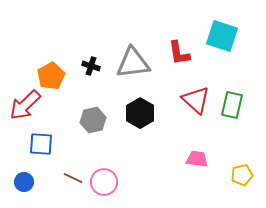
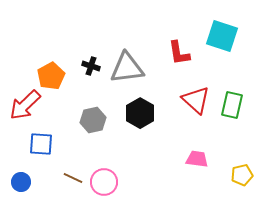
gray triangle: moved 6 px left, 5 px down
blue circle: moved 3 px left
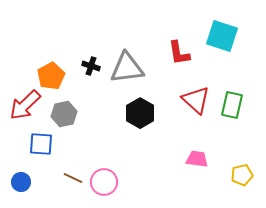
gray hexagon: moved 29 px left, 6 px up
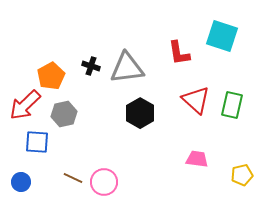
blue square: moved 4 px left, 2 px up
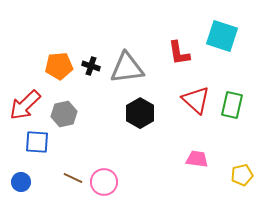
orange pentagon: moved 8 px right, 10 px up; rotated 24 degrees clockwise
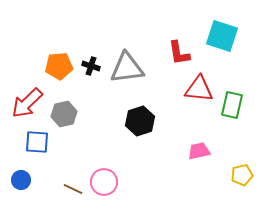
red triangle: moved 3 px right, 11 px up; rotated 36 degrees counterclockwise
red arrow: moved 2 px right, 2 px up
black hexagon: moved 8 px down; rotated 12 degrees clockwise
pink trapezoid: moved 2 px right, 8 px up; rotated 20 degrees counterclockwise
brown line: moved 11 px down
blue circle: moved 2 px up
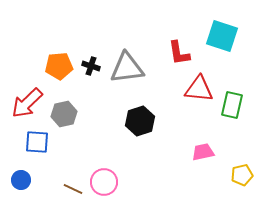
pink trapezoid: moved 4 px right, 1 px down
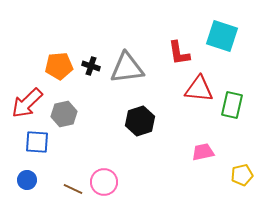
blue circle: moved 6 px right
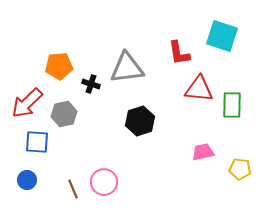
black cross: moved 18 px down
green rectangle: rotated 12 degrees counterclockwise
yellow pentagon: moved 2 px left, 6 px up; rotated 20 degrees clockwise
brown line: rotated 42 degrees clockwise
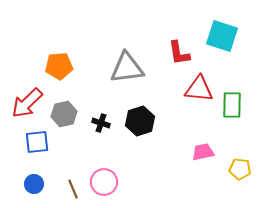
black cross: moved 10 px right, 39 px down
blue square: rotated 10 degrees counterclockwise
blue circle: moved 7 px right, 4 px down
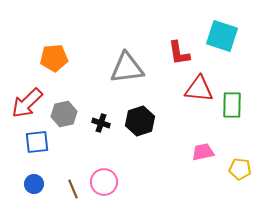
orange pentagon: moved 5 px left, 8 px up
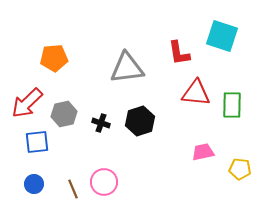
red triangle: moved 3 px left, 4 px down
